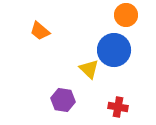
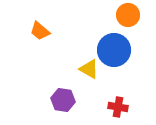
orange circle: moved 2 px right
yellow triangle: rotated 15 degrees counterclockwise
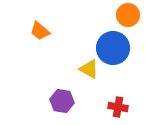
blue circle: moved 1 px left, 2 px up
purple hexagon: moved 1 px left, 1 px down
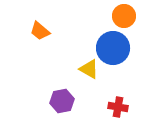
orange circle: moved 4 px left, 1 px down
purple hexagon: rotated 20 degrees counterclockwise
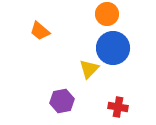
orange circle: moved 17 px left, 2 px up
yellow triangle: rotated 45 degrees clockwise
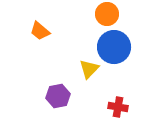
blue circle: moved 1 px right, 1 px up
purple hexagon: moved 4 px left, 5 px up
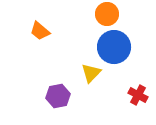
yellow triangle: moved 2 px right, 4 px down
red cross: moved 20 px right, 12 px up; rotated 18 degrees clockwise
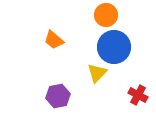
orange circle: moved 1 px left, 1 px down
orange trapezoid: moved 14 px right, 9 px down
yellow triangle: moved 6 px right
